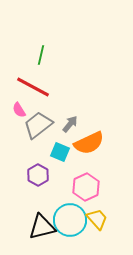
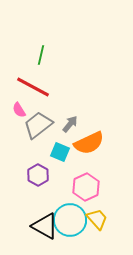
black triangle: moved 3 px right, 1 px up; rotated 44 degrees clockwise
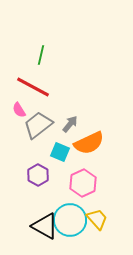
pink hexagon: moved 3 px left, 4 px up
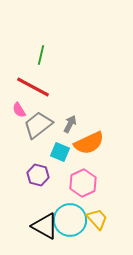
gray arrow: rotated 12 degrees counterclockwise
purple hexagon: rotated 15 degrees counterclockwise
